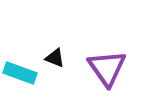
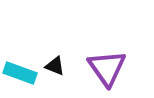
black triangle: moved 8 px down
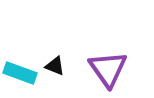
purple triangle: moved 1 px right, 1 px down
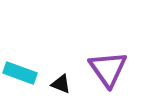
black triangle: moved 6 px right, 18 px down
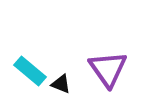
cyan rectangle: moved 10 px right, 2 px up; rotated 20 degrees clockwise
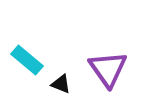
cyan rectangle: moved 3 px left, 11 px up
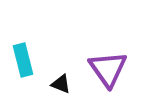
cyan rectangle: moved 4 px left; rotated 36 degrees clockwise
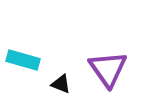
cyan rectangle: rotated 60 degrees counterclockwise
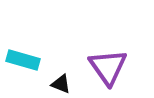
purple triangle: moved 2 px up
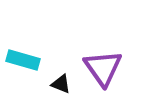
purple triangle: moved 5 px left, 1 px down
